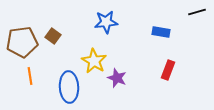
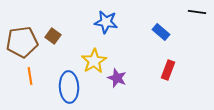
black line: rotated 24 degrees clockwise
blue star: rotated 15 degrees clockwise
blue rectangle: rotated 30 degrees clockwise
yellow star: rotated 10 degrees clockwise
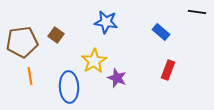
brown square: moved 3 px right, 1 px up
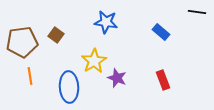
red rectangle: moved 5 px left, 10 px down; rotated 42 degrees counterclockwise
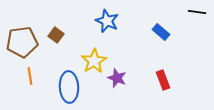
blue star: moved 1 px right, 1 px up; rotated 15 degrees clockwise
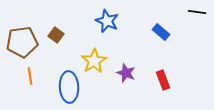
purple star: moved 9 px right, 5 px up
